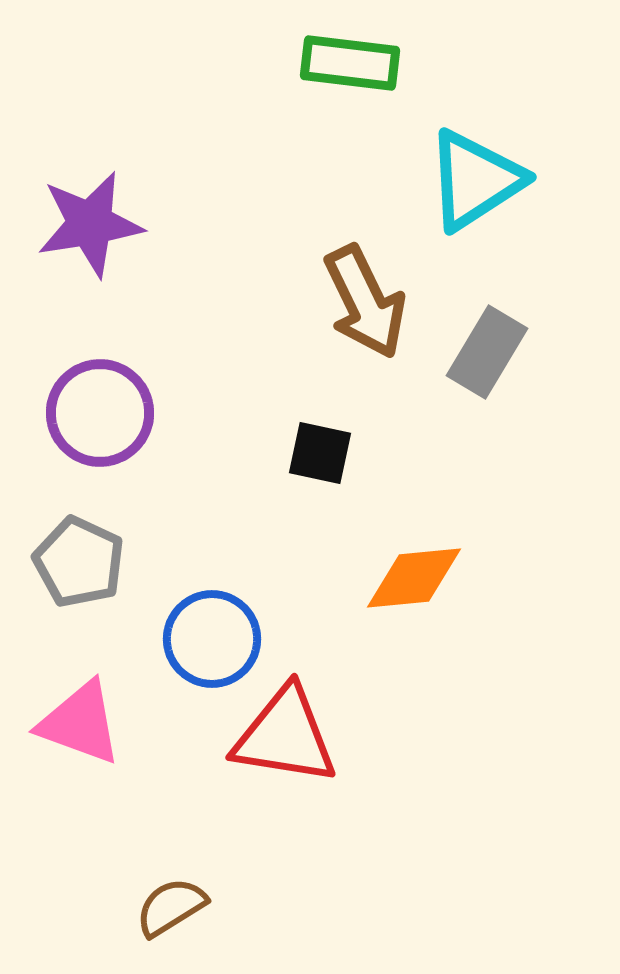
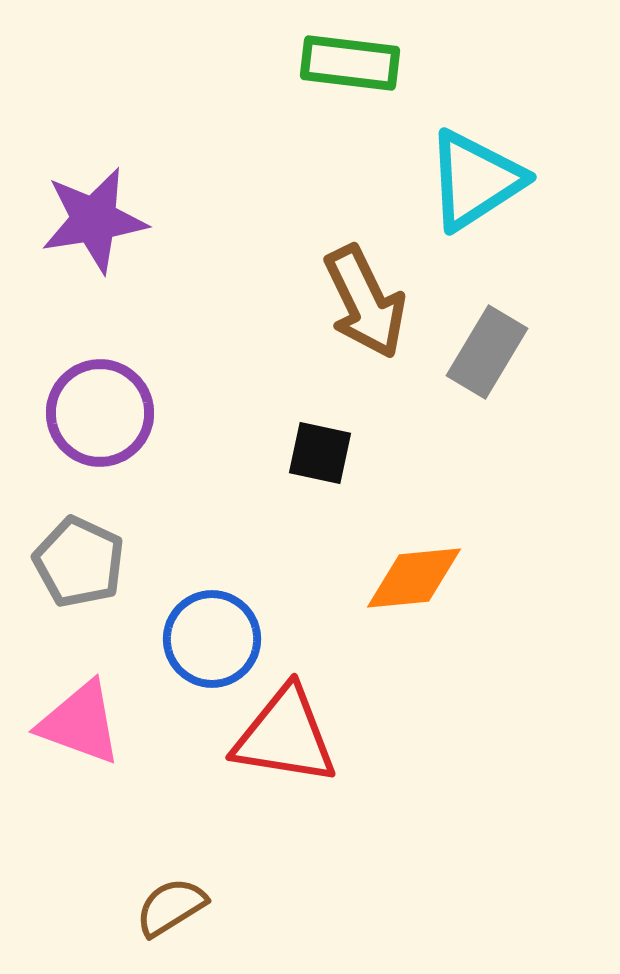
purple star: moved 4 px right, 4 px up
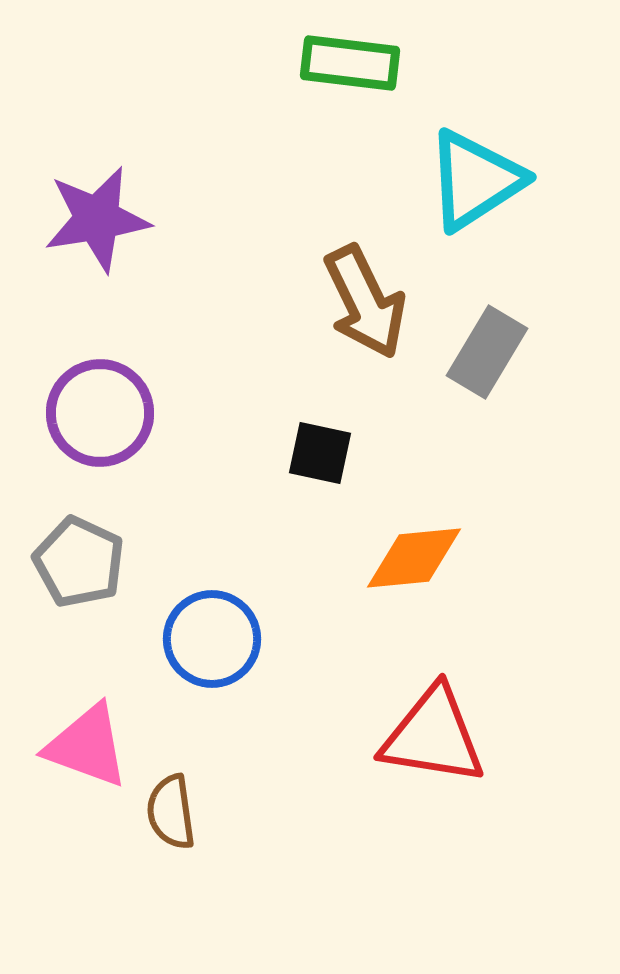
purple star: moved 3 px right, 1 px up
orange diamond: moved 20 px up
pink triangle: moved 7 px right, 23 px down
red triangle: moved 148 px right
brown semicircle: moved 95 px up; rotated 66 degrees counterclockwise
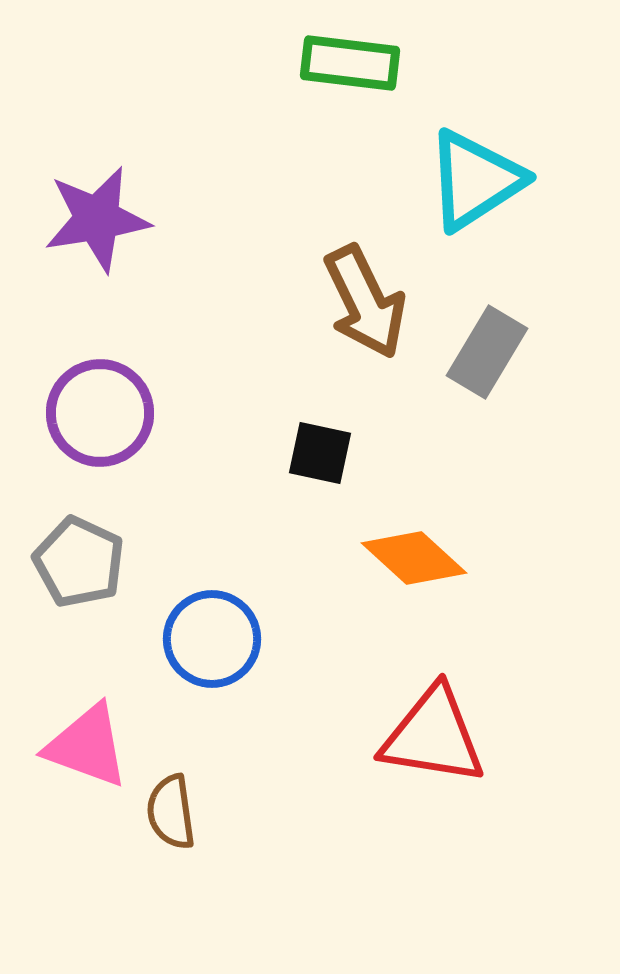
orange diamond: rotated 48 degrees clockwise
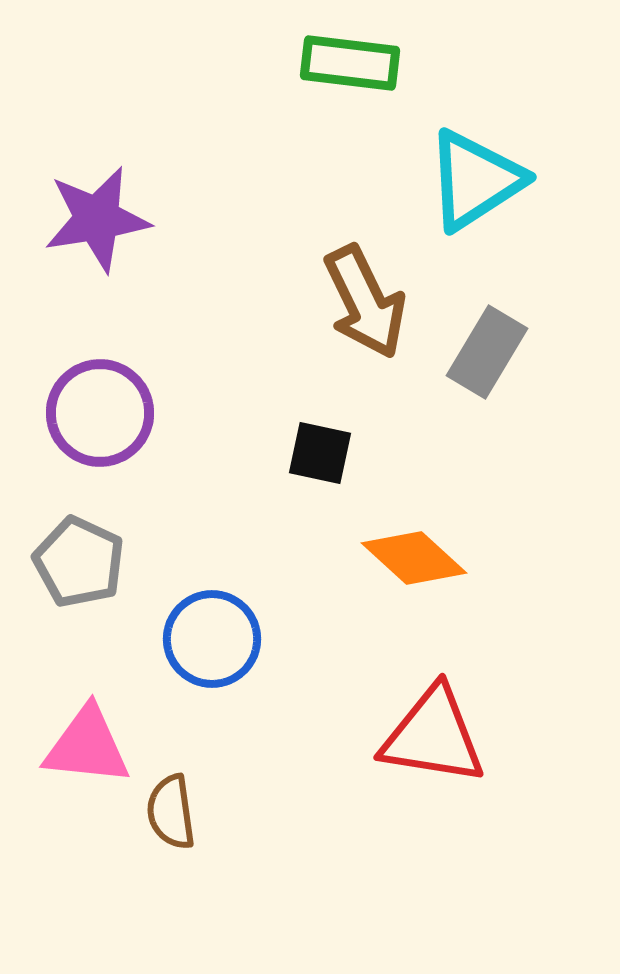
pink triangle: rotated 14 degrees counterclockwise
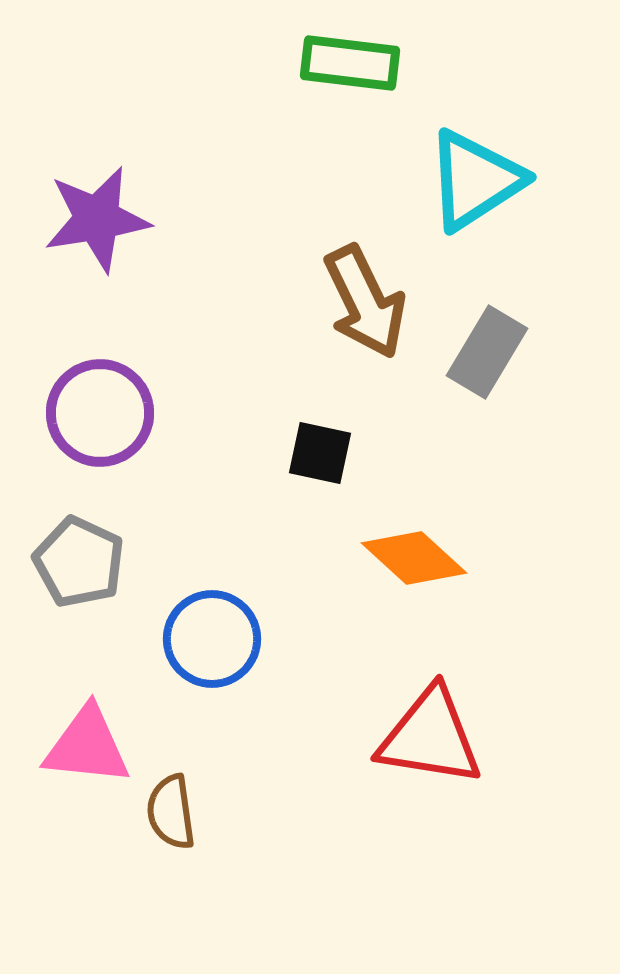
red triangle: moved 3 px left, 1 px down
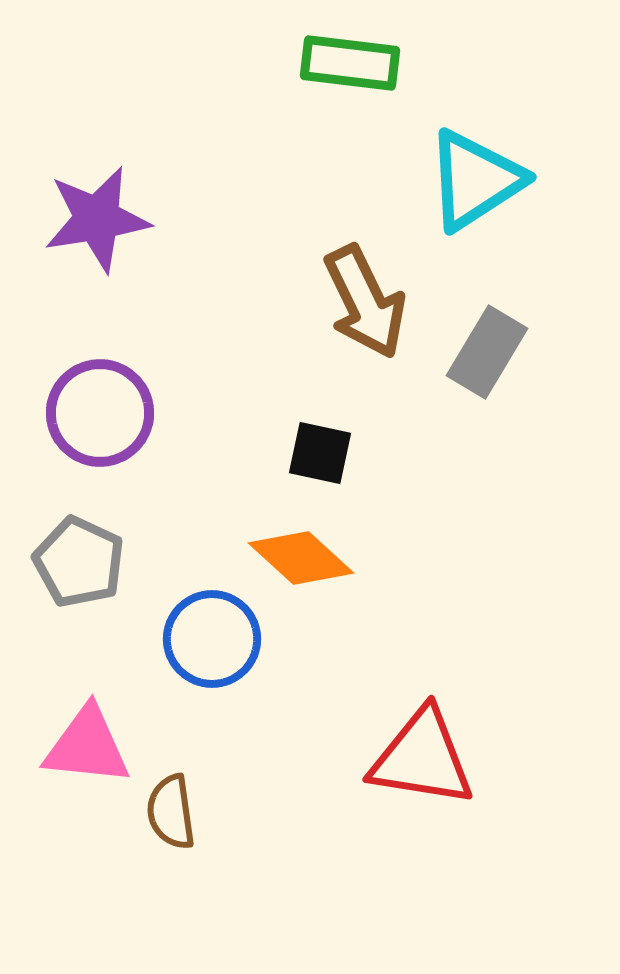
orange diamond: moved 113 px left
red triangle: moved 8 px left, 21 px down
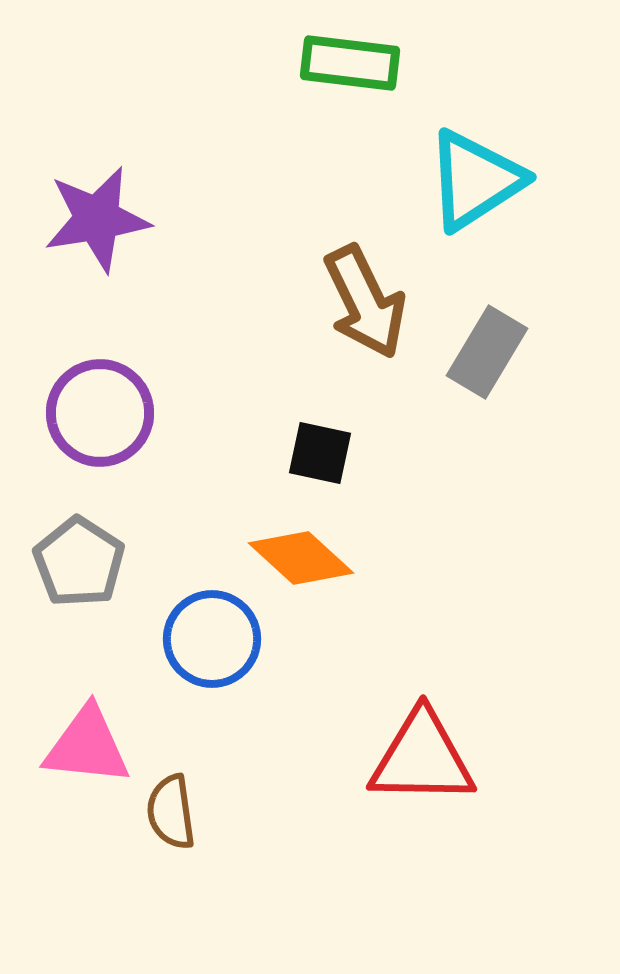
gray pentagon: rotated 8 degrees clockwise
red triangle: rotated 8 degrees counterclockwise
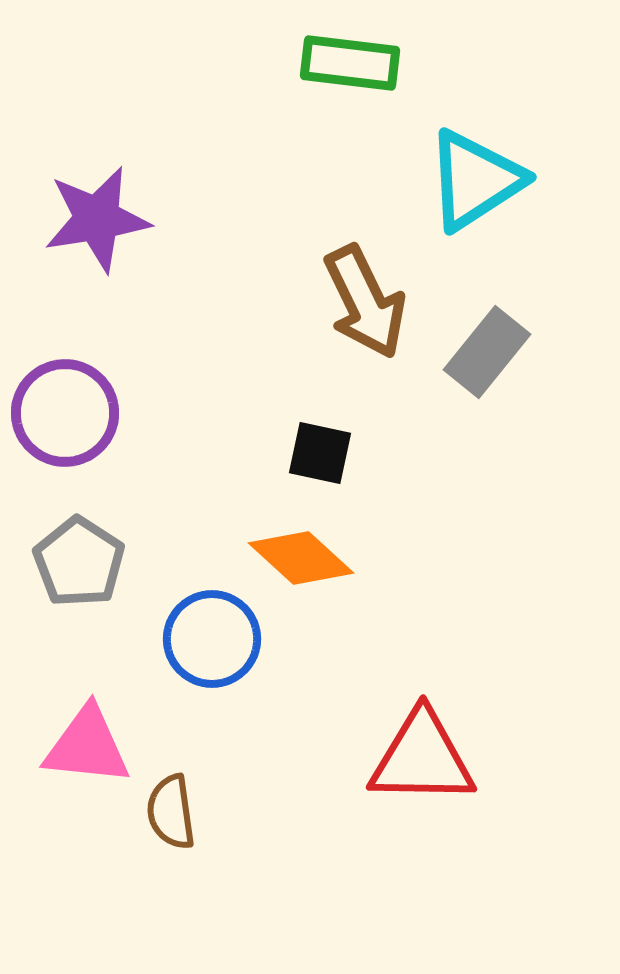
gray rectangle: rotated 8 degrees clockwise
purple circle: moved 35 px left
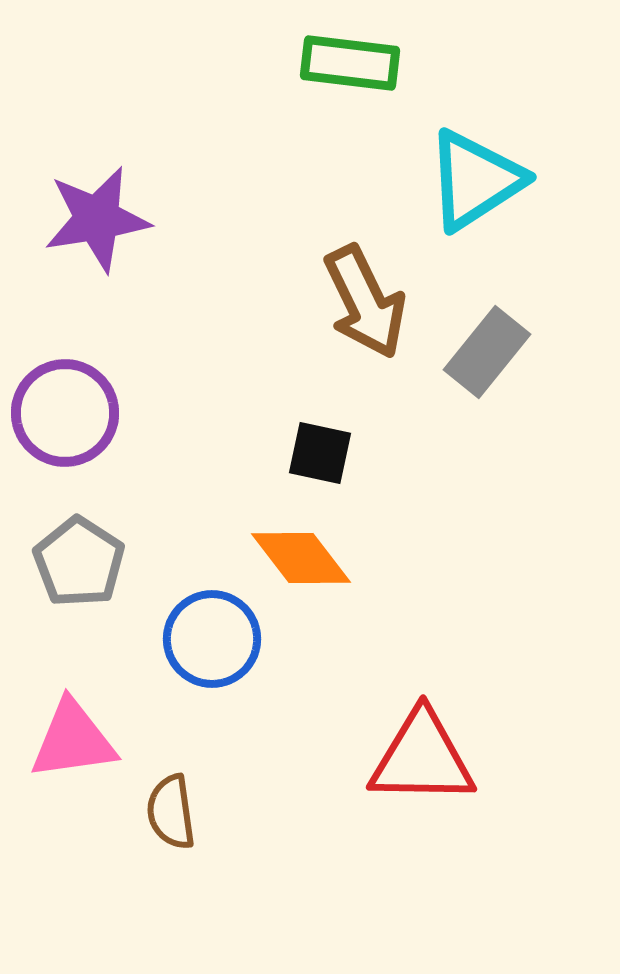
orange diamond: rotated 10 degrees clockwise
pink triangle: moved 14 px left, 6 px up; rotated 14 degrees counterclockwise
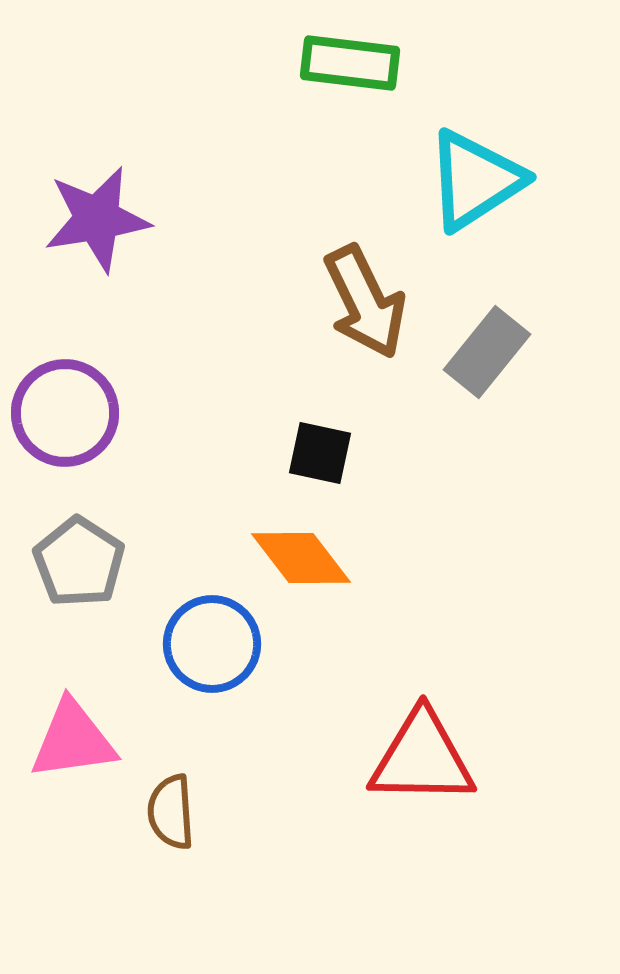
blue circle: moved 5 px down
brown semicircle: rotated 4 degrees clockwise
